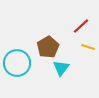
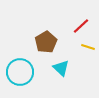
brown pentagon: moved 2 px left, 5 px up
cyan circle: moved 3 px right, 9 px down
cyan triangle: rotated 24 degrees counterclockwise
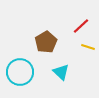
cyan triangle: moved 4 px down
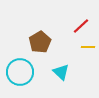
brown pentagon: moved 6 px left
yellow line: rotated 16 degrees counterclockwise
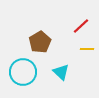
yellow line: moved 1 px left, 2 px down
cyan circle: moved 3 px right
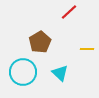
red line: moved 12 px left, 14 px up
cyan triangle: moved 1 px left, 1 px down
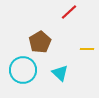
cyan circle: moved 2 px up
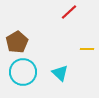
brown pentagon: moved 23 px left
cyan circle: moved 2 px down
